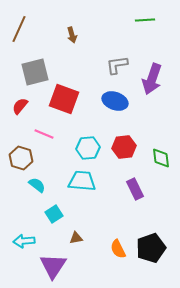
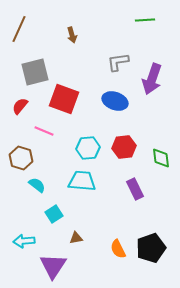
gray L-shape: moved 1 px right, 3 px up
pink line: moved 3 px up
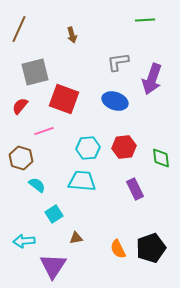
pink line: rotated 42 degrees counterclockwise
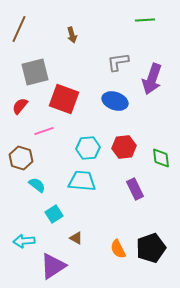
brown triangle: rotated 40 degrees clockwise
purple triangle: rotated 24 degrees clockwise
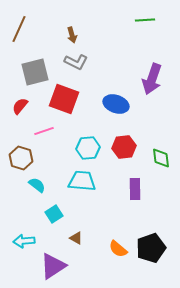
gray L-shape: moved 42 px left; rotated 145 degrees counterclockwise
blue ellipse: moved 1 px right, 3 px down
purple rectangle: rotated 25 degrees clockwise
orange semicircle: rotated 24 degrees counterclockwise
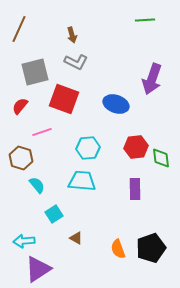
pink line: moved 2 px left, 1 px down
red hexagon: moved 12 px right
cyan semicircle: rotated 12 degrees clockwise
orange semicircle: rotated 30 degrees clockwise
purple triangle: moved 15 px left, 3 px down
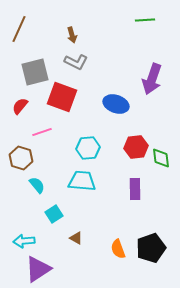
red square: moved 2 px left, 2 px up
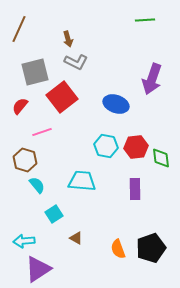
brown arrow: moved 4 px left, 4 px down
red square: rotated 32 degrees clockwise
cyan hexagon: moved 18 px right, 2 px up; rotated 15 degrees clockwise
brown hexagon: moved 4 px right, 2 px down
